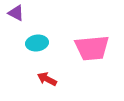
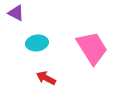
pink trapezoid: rotated 117 degrees counterclockwise
red arrow: moved 1 px left, 1 px up
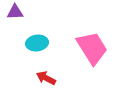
purple triangle: moved 1 px left, 1 px up; rotated 30 degrees counterclockwise
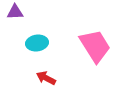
pink trapezoid: moved 3 px right, 2 px up
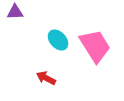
cyan ellipse: moved 21 px right, 3 px up; rotated 55 degrees clockwise
